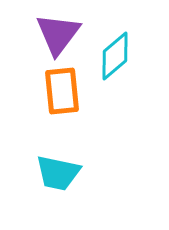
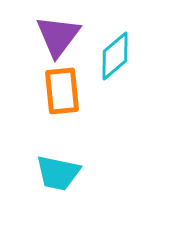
purple triangle: moved 2 px down
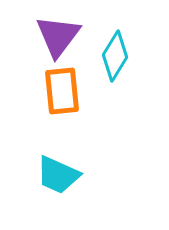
cyan diamond: rotated 18 degrees counterclockwise
cyan trapezoid: moved 2 px down; rotated 12 degrees clockwise
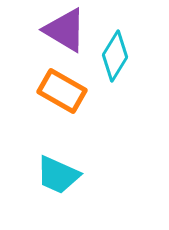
purple triangle: moved 7 px right, 6 px up; rotated 36 degrees counterclockwise
orange rectangle: rotated 54 degrees counterclockwise
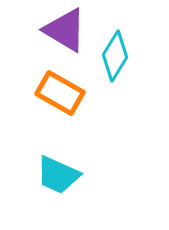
orange rectangle: moved 2 px left, 2 px down
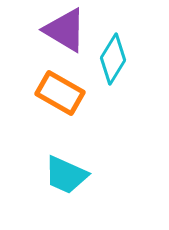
cyan diamond: moved 2 px left, 3 px down
cyan trapezoid: moved 8 px right
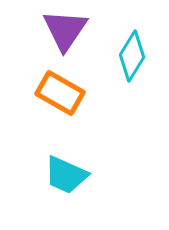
purple triangle: rotated 33 degrees clockwise
cyan diamond: moved 19 px right, 3 px up
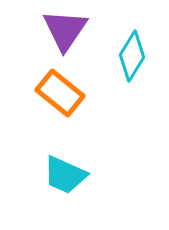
orange rectangle: rotated 9 degrees clockwise
cyan trapezoid: moved 1 px left
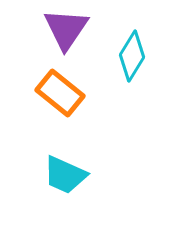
purple triangle: moved 1 px right, 1 px up
